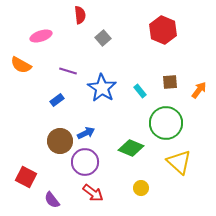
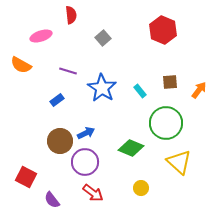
red semicircle: moved 9 px left
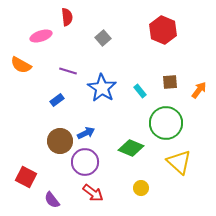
red semicircle: moved 4 px left, 2 px down
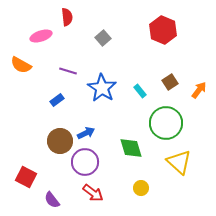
brown square: rotated 28 degrees counterclockwise
green diamond: rotated 50 degrees clockwise
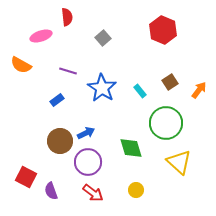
purple circle: moved 3 px right
yellow circle: moved 5 px left, 2 px down
purple semicircle: moved 1 px left, 9 px up; rotated 18 degrees clockwise
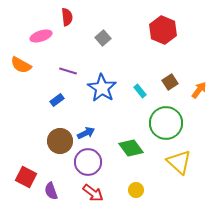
green diamond: rotated 20 degrees counterclockwise
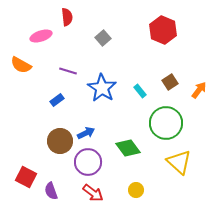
green diamond: moved 3 px left
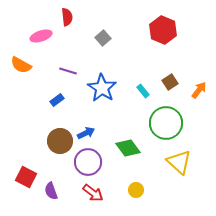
cyan rectangle: moved 3 px right
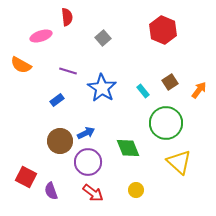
green diamond: rotated 15 degrees clockwise
